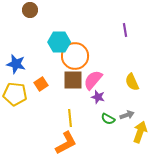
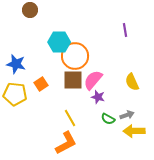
yellow line: rotated 24 degrees counterclockwise
yellow arrow: moved 6 px left, 1 px up; rotated 110 degrees counterclockwise
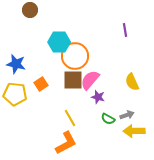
pink semicircle: moved 3 px left
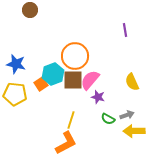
cyan hexagon: moved 6 px left, 32 px down; rotated 20 degrees counterclockwise
yellow line: moved 1 px right, 2 px down; rotated 48 degrees clockwise
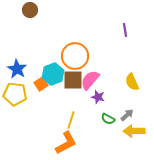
blue star: moved 1 px right, 5 px down; rotated 18 degrees clockwise
gray arrow: rotated 24 degrees counterclockwise
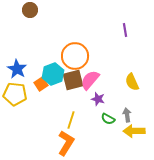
brown square: rotated 15 degrees counterclockwise
purple star: moved 2 px down
gray arrow: rotated 56 degrees counterclockwise
orange L-shape: rotated 30 degrees counterclockwise
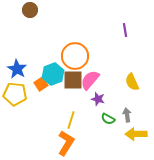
brown square: rotated 15 degrees clockwise
yellow arrow: moved 2 px right, 3 px down
